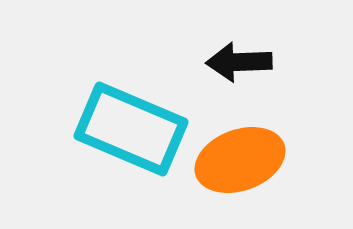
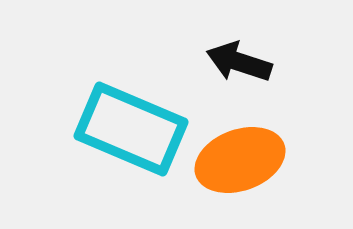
black arrow: rotated 20 degrees clockwise
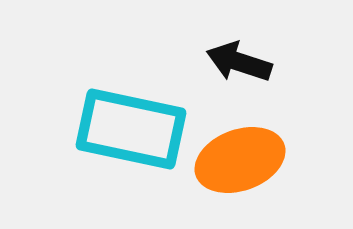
cyan rectangle: rotated 11 degrees counterclockwise
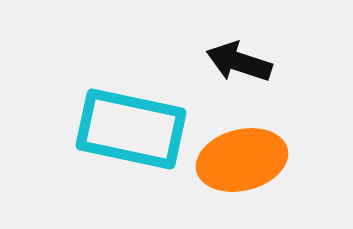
orange ellipse: moved 2 px right; rotated 6 degrees clockwise
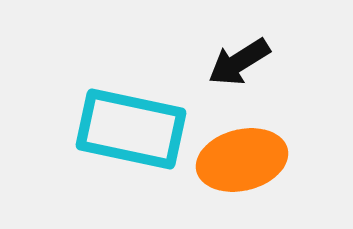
black arrow: rotated 50 degrees counterclockwise
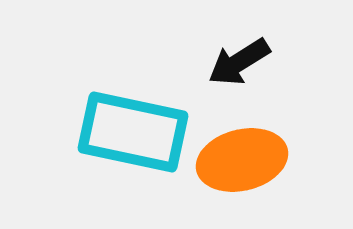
cyan rectangle: moved 2 px right, 3 px down
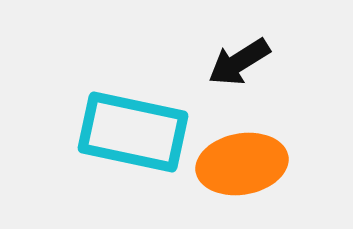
orange ellipse: moved 4 px down; rotated 4 degrees clockwise
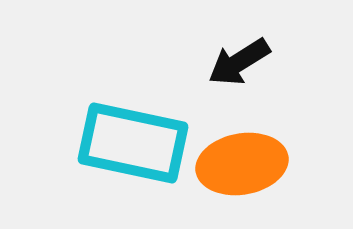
cyan rectangle: moved 11 px down
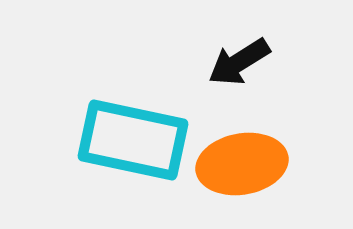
cyan rectangle: moved 3 px up
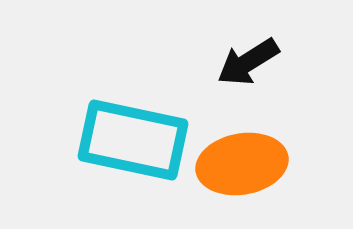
black arrow: moved 9 px right
